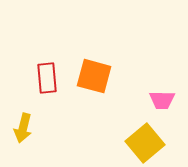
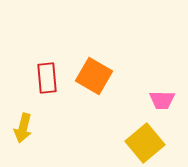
orange square: rotated 15 degrees clockwise
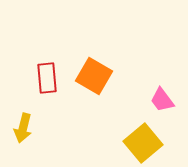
pink trapezoid: rotated 52 degrees clockwise
yellow square: moved 2 px left
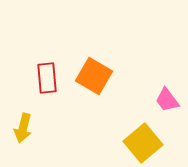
pink trapezoid: moved 5 px right
